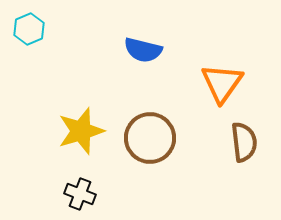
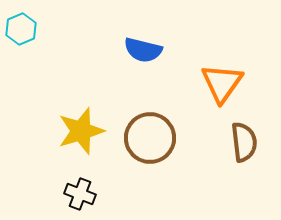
cyan hexagon: moved 8 px left
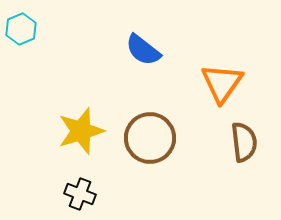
blue semicircle: rotated 24 degrees clockwise
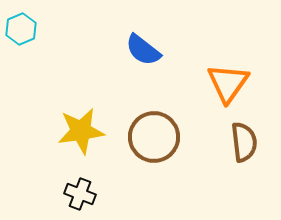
orange triangle: moved 6 px right
yellow star: rotated 9 degrees clockwise
brown circle: moved 4 px right, 1 px up
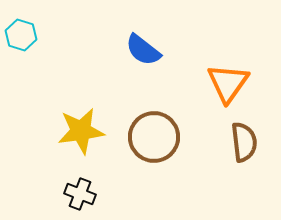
cyan hexagon: moved 6 px down; rotated 20 degrees counterclockwise
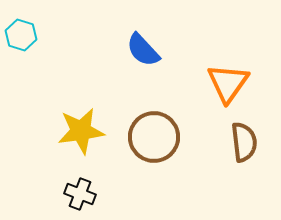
blue semicircle: rotated 9 degrees clockwise
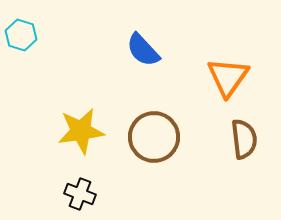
orange triangle: moved 6 px up
brown semicircle: moved 3 px up
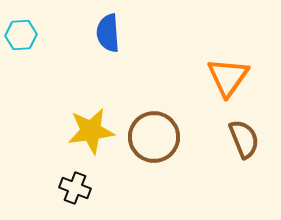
cyan hexagon: rotated 20 degrees counterclockwise
blue semicircle: moved 35 px left, 17 px up; rotated 39 degrees clockwise
yellow star: moved 10 px right
brown semicircle: rotated 15 degrees counterclockwise
black cross: moved 5 px left, 6 px up
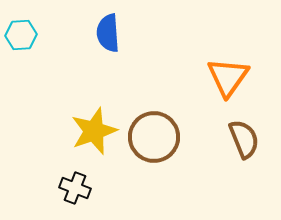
yellow star: moved 3 px right; rotated 12 degrees counterclockwise
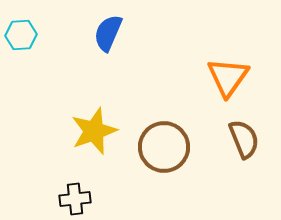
blue semicircle: rotated 27 degrees clockwise
brown circle: moved 10 px right, 10 px down
black cross: moved 11 px down; rotated 28 degrees counterclockwise
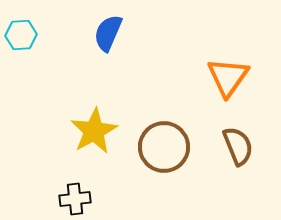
yellow star: rotated 9 degrees counterclockwise
brown semicircle: moved 6 px left, 7 px down
